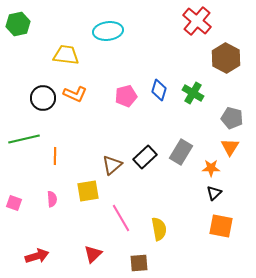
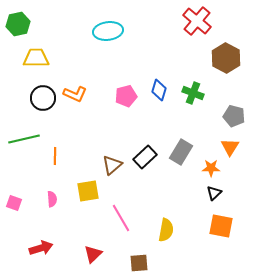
yellow trapezoid: moved 30 px left, 3 px down; rotated 8 degrees counterclockwise
green cross: rotated 10 degrees counterclockwise
gray pentagon: moved 2 px right, 2 px up
yellow semicircle: moved 7 px right, 1 px down; rotated 20 degrees clockwise
red arrow: moved 4 px right, 8 px up
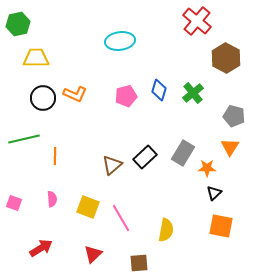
cyan ellipse: moved 12 px right, 10 px down
green cross: rotated 30 degrees clockwise
gray rectangle: moved 2 px right, 1 px down
orange star: moved 4 px left
yellow square: moved 16 px down; rotated 30 degrees clockwise
red arrow: rotated 15 degrees counterclockwise
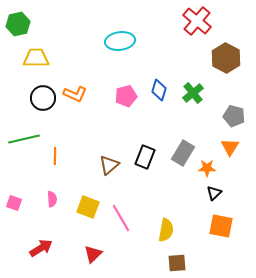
black rectangle: rotated 25 degrees counterclockwise
brown triangle: moved 3 px left
brown square: moved 38 px right
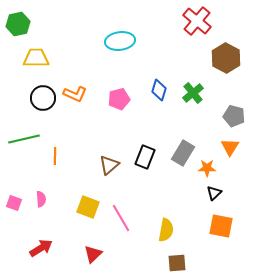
pink pentagon: moved 7 px left, 3 px down
pink semicircle: moved 11 px left
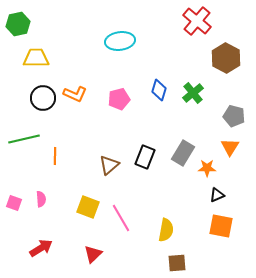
black triangle: moved 3 px right, 2 px down; rotated 21 degrees clockwise
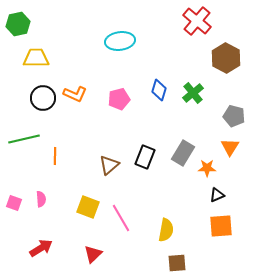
orange square: rotated 15 degrees counterclockwise
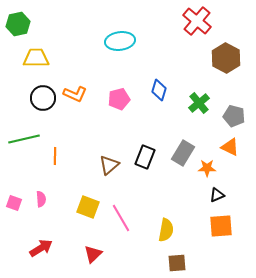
green cross: moved 6 px right, 10 px down
orange triangle: rotated 36 degrees counterclockwise
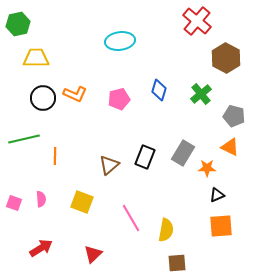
green cross: moved 2 px right, 9 px up
yellow square: moved 6 px left, 5 px up
pink line: moved 10 px right
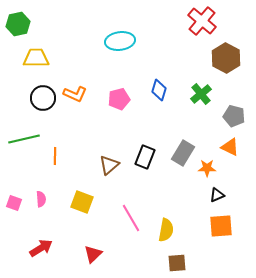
red cross: moved 5 px right
